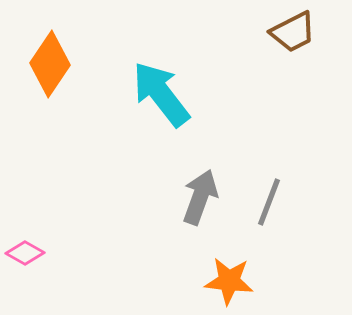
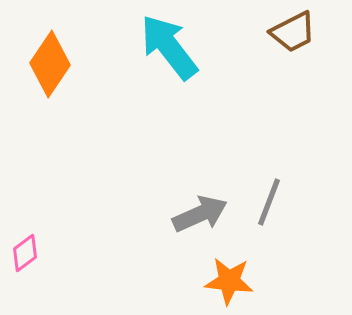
cyan arrow: moved 8 px right, 47 px up
gray arrow: moved 17 px down; rotated 46 degrees clockwise
pink diamond: rotated 66 degrees counterclockwise
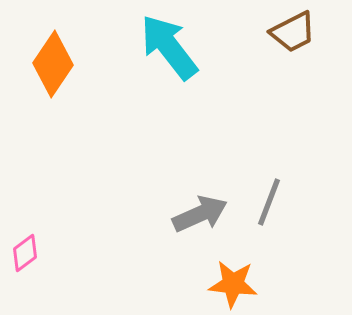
orange diamond: moved 3 px right
orange star: moved 4 px right, 3 px down
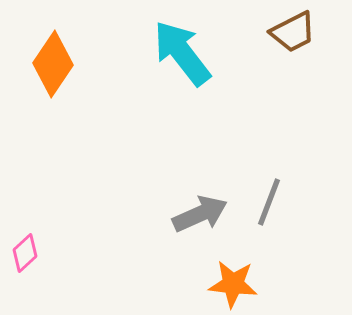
cyan arrow: moved 13 px right, 6 px down
pink diamond: rotated 6 degrees counterclockwise
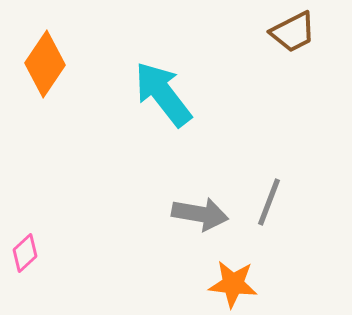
cyan arrow: moved 19 px left, 41 px down
orange diamond: moved 8 px left
gray arrow: rotated 34 degrees clockwise
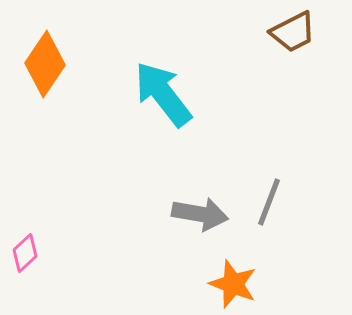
orange star: rotated 15 degrees clockwise
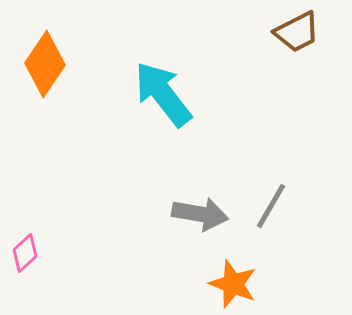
brown trapezoid: moved 4 px right
gray line: moved 2 px right, 4 px down; rotated 9 degrees clockwise
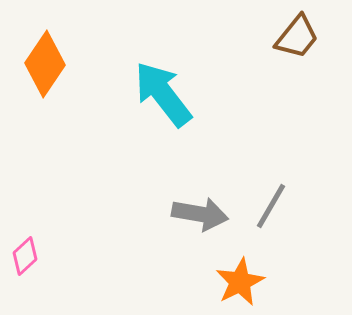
brown trapezoid: moved 5 px down; rotated 24 degrees counterclockwise
pink diamond: moved 3 px down
orange star: moved 7 px right, 2 px up; rotated 24 degrees clockwise
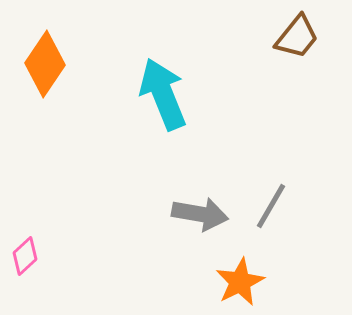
cyan arrow: rotated 16 degrees clockwise
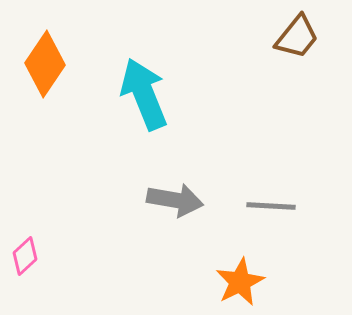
cyan arrow: moved 19 px left
gray line: rotated 63 degrees clockwise
gray arrow: moved 25 px left, 14 px up
